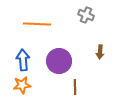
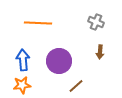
gray cross: moved 10 px right, 7 px down
orange line: moved 1 px right, 1 px up
brown line: moved 1 px right, 1 px up; rotated 49 degrees clockwise
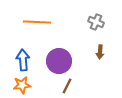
orange line: moved 1 px left, 1 px up
brown line: moved 9 px left; rotated 21 degrees counterclockwise
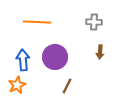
gray cross: moved 2 px left; rotated 21 degrees counterclockwise
purple circle: moved 4 px left, 4 px up
orange star: moved 5 px left; rotated 18 degrees counterclockwise
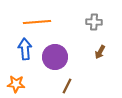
orange line: rotated 8 degrees counterclockwise
brown arrow: rotated 24 degrees clockwise
blue arrow: moved 2 px right, 11 px up
orange star: moved 1 px left, 1 px up; rotated 30 degrees clockwise
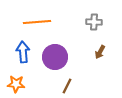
blue arrow: moved 2 px left, 3 px down
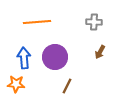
blue arrow: moved 1 px right, 6 px down
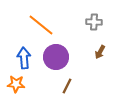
orange line: moved 4 px right, 3 px down; rotated 44 degrees clockwise
purple circle: moved 1 px right
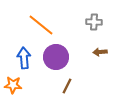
brown arrow: rotated 56 degrees clockwise
orange star: moved 3 px left, 1 px down
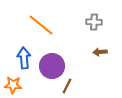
purple circle: moved 4 px left, 9 px down
